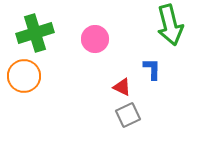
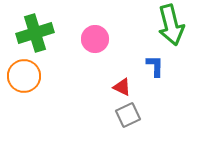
green arrow: moved 1 px right
blue L-shape: moved 3 px right, 3 px up
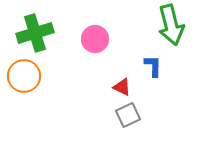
blue L-shape: moved 2 px left
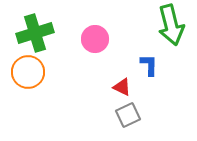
blue L-shape: moved 4 px left, 1 px up
orange circle: moved 4 px right, 4 px up
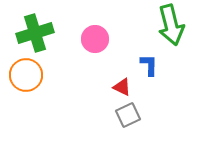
orange circle: moved 2 px left, 3 px down
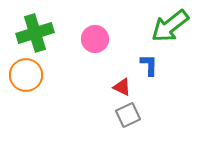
green arrow: moved 1 px left, 1 px down; rotated 66 degrees clockwise
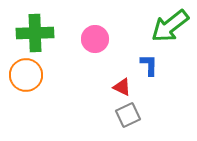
green cross: rotated 15 degrees clockwise
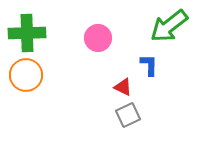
green arrow: moved 1 px left
green cross: moved 8 px left
pink circle: moved 3 px right, 1 px up
red triangle: moved 1 px right
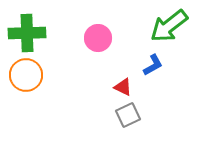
blue L-shape: moved 4 px right; rotated 60 degrees clockwise
